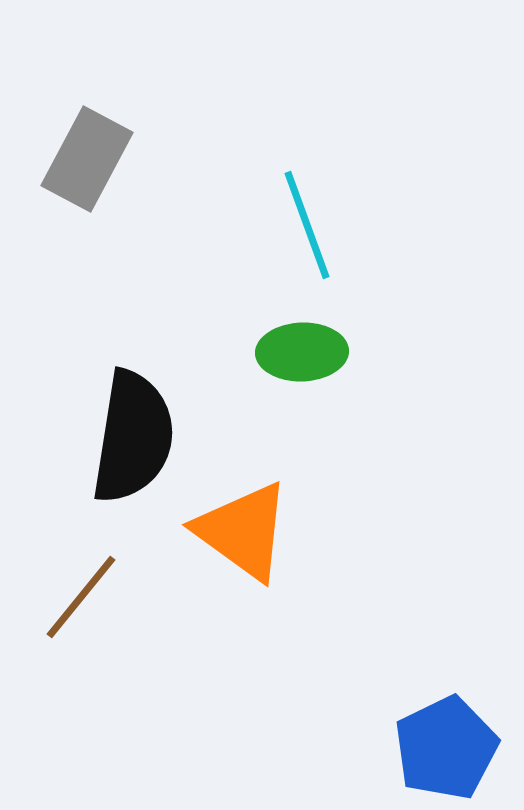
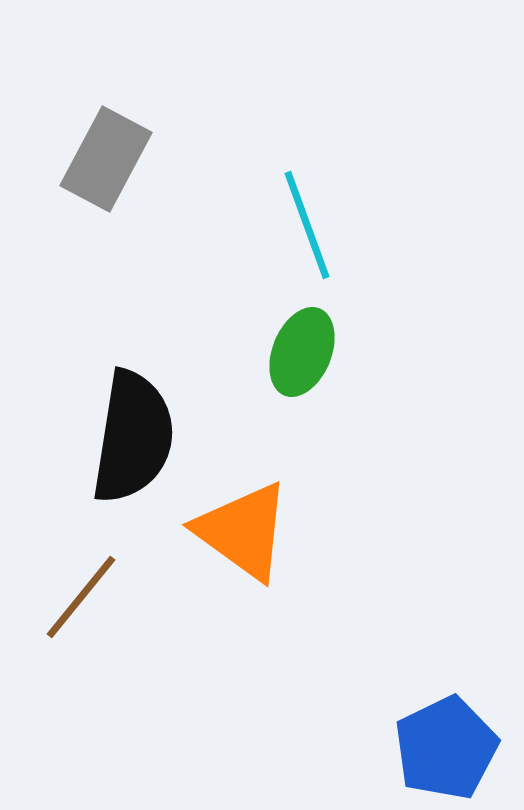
gray rectangle: moved 19 px right
green ellipse: rotated 66 degrees counterclockwise
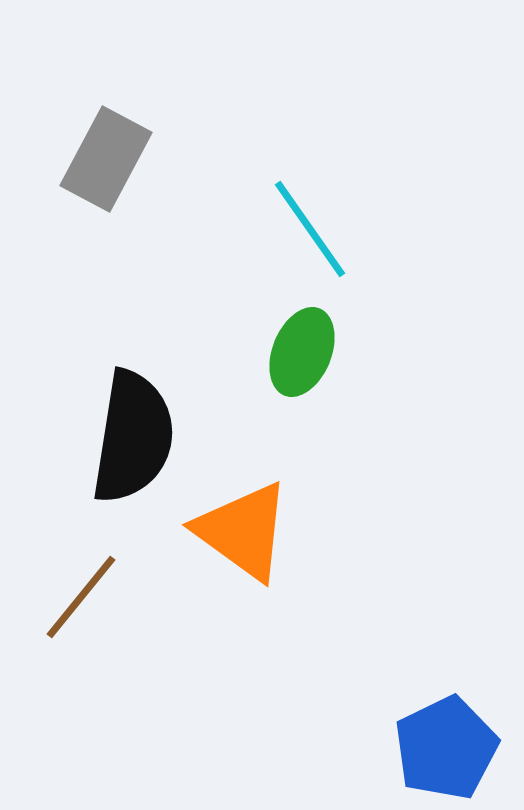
cyan line: moved 3 px right, 4 px down; rotated 15 degrees counterclockwise
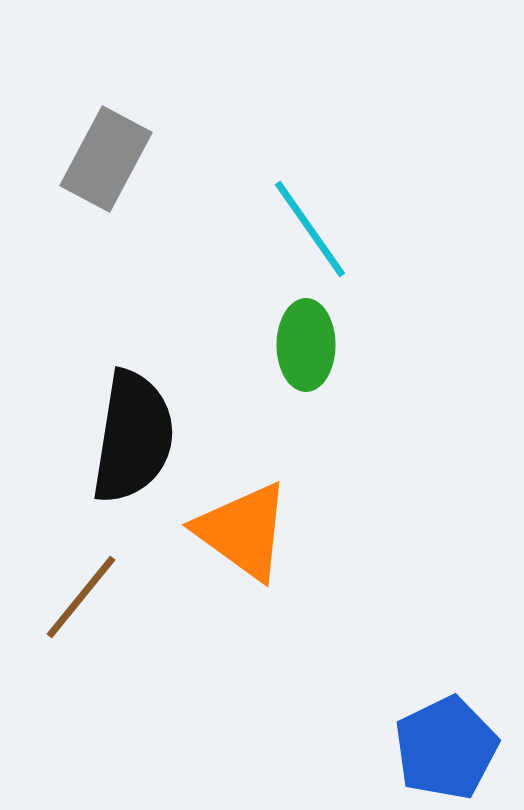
green ellipse: moved 4 px right, 7 px up; rotated 22 degrees counterclockwise
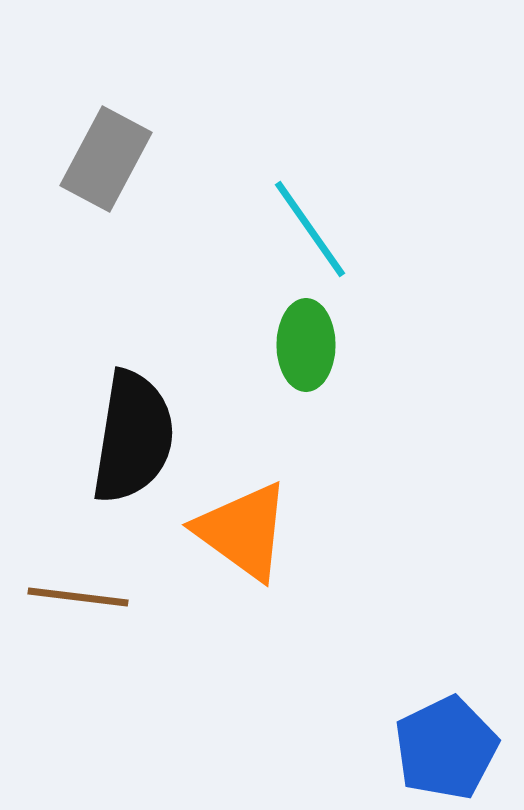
brown line: moved 3 px left; rotated 58 degrees clockwise
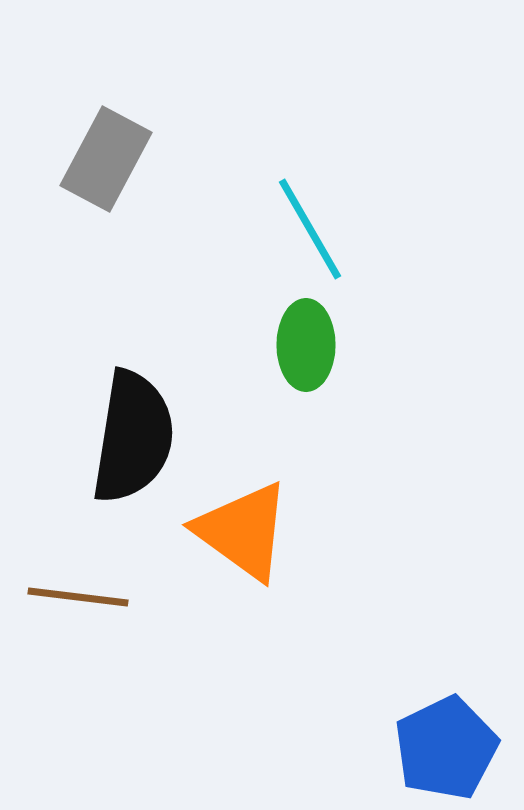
cyan line: rotated 5 degrees clockwise
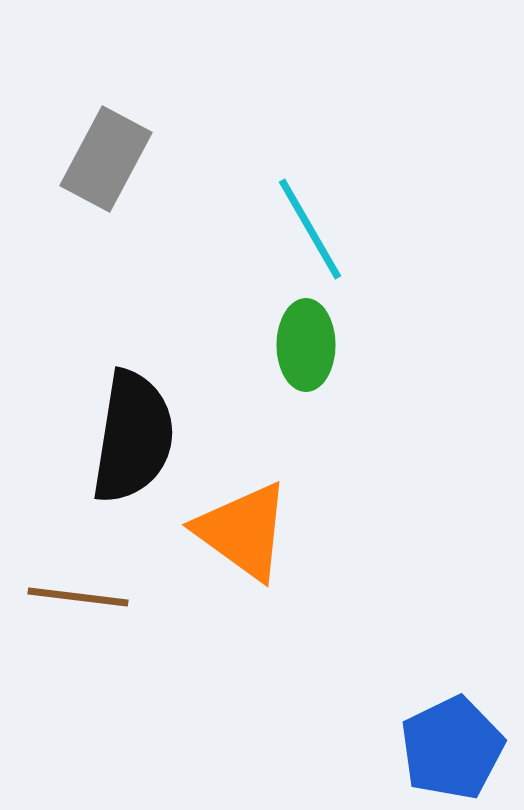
blue pentagon: moved 6 px right
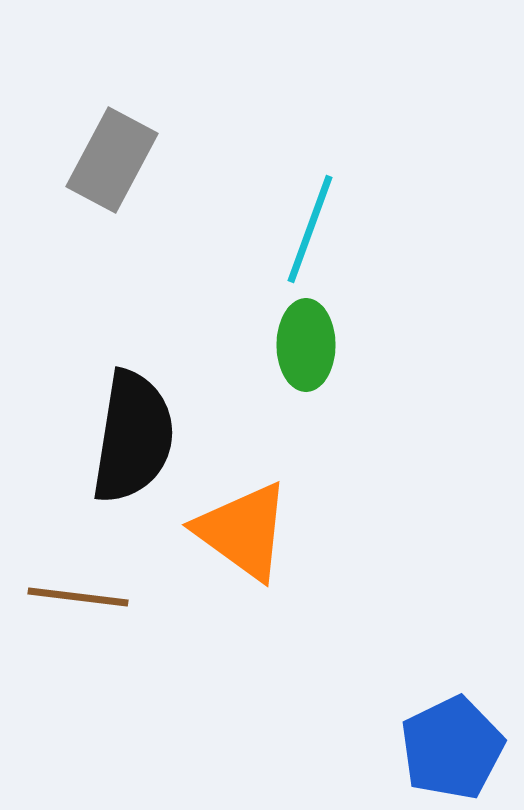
gray rectangle: moved 6 px right, 1 px down
cyan line: rotated 50 degrees clockwise
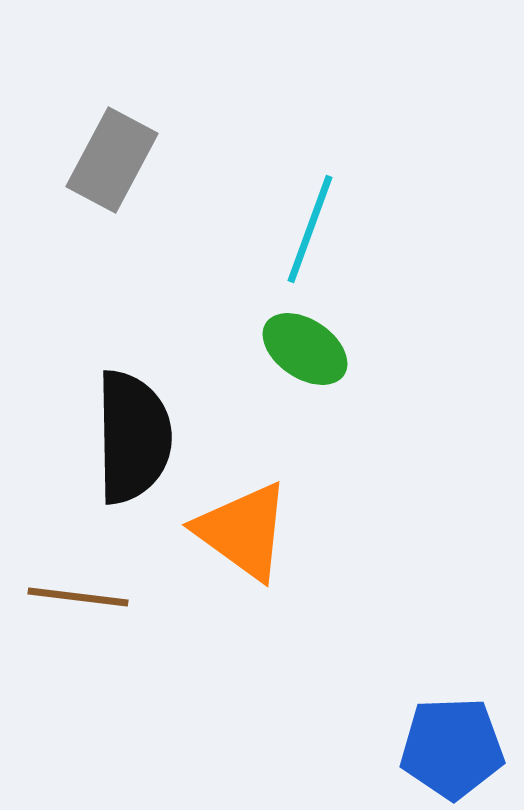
green ellipse: moved 1 px left, 4 px down; rotated 56 degrees counterclockwise
black semicircle: rotated 10 degrees counterclockwise
blue pentagon: rotated 24 degrees clockwise
